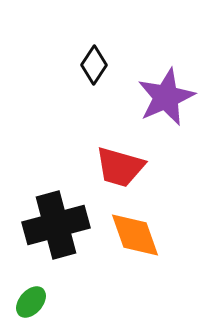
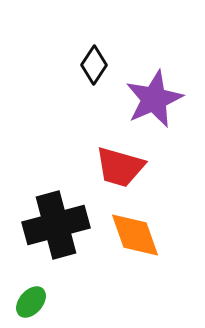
purple star: moved 12 px left, 2 px down
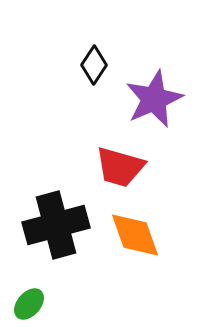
green ellipse: moved 2 px left, 2 px down
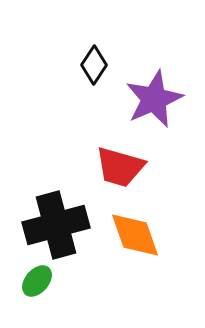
green ellipse: moved 8 px right, 23 px up
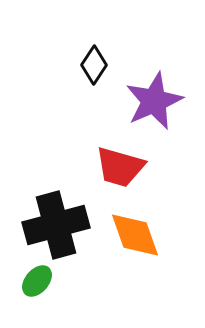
purple star: moved 2 px down
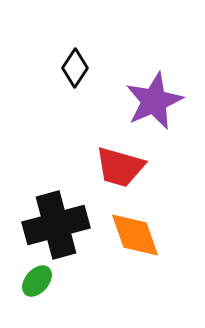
black diamond: moved 19 px left, 3 px down
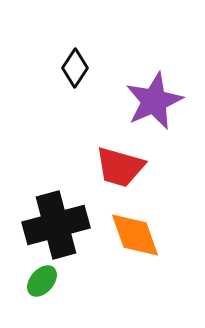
green ellipse: moved 5 px right
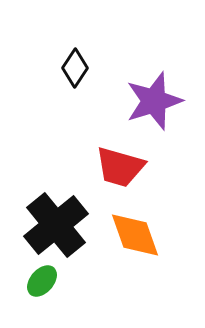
purple star: rotated 6 degrees clockwise
black cross: rotated 24 degrees counterclockwise
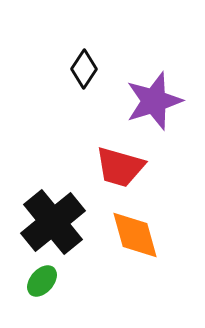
black diamond: moved 9 px right, 1 px down
black cross: moved 3 px left, 3 px up
orange diamond: rotated 4 degrees clockwise
